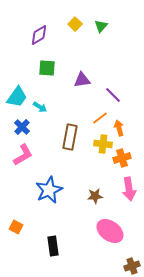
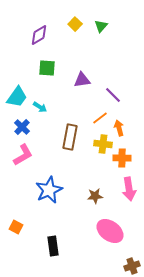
orange cross: rotated 18 degrees clockwise
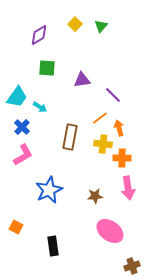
pink arrow: moved 1 px left, 1 px up
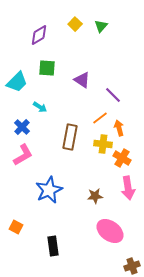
purple triangle: rotated 42 degrees clockwise
cyan trapezoid: moved 15 px up; rotated 10 degrees clockwise
orange cross: rotated 30 degrees clockwise
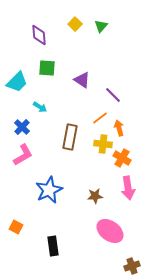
purple diamond: rotated 65 degrees counterclockwise
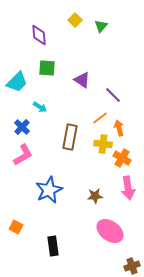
yellow square: moved 4 px up
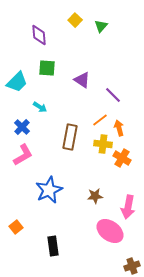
orange line: moved 2 px down
pink arrow: moved 19 px down; rotated 20 degrees clockwise
orange square: rotated 24 degrees clockwise
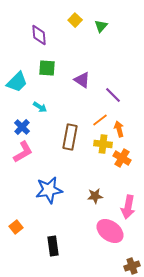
orange arrow: moved 1 px down
pink L-shape: moved 3 px up
blue star: rotated 16 degrees clockwise
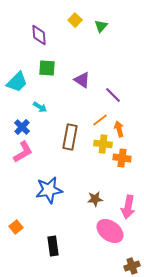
orange cross: rotated 24 degrees counterclockwise
brown star: moved 3 px down
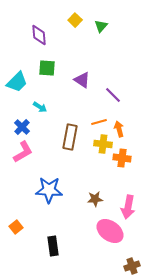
orange line: moved 1 px left, 2 px down; rotated 21 degrees clockwise
blue star: rotated 12 degrees clockwise
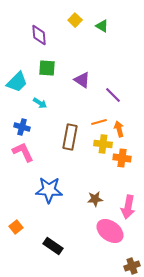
green triangle: moved 1 px right; rotated 40 degrees counterclockwise
cyan arrow: moved 4 px up
blue cross: rotated 28 degrees counterclockwise
pink L-shape: rotated 85 degrees counterclockwise
black rectangle: rotated 48 degrees counterclockwise
